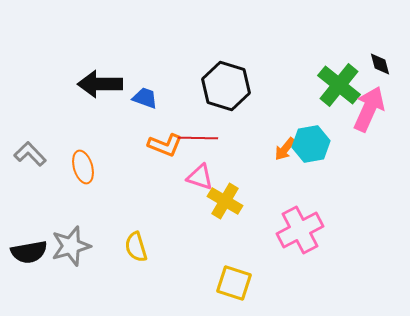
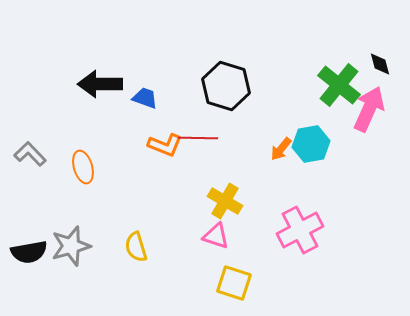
orange arrow: moved 4 px left
pink triangle: moved 16 px right, 59 px down
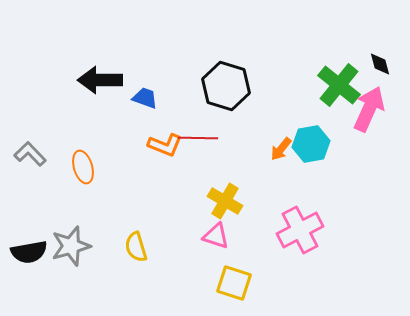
black arrow: moved 4 px up
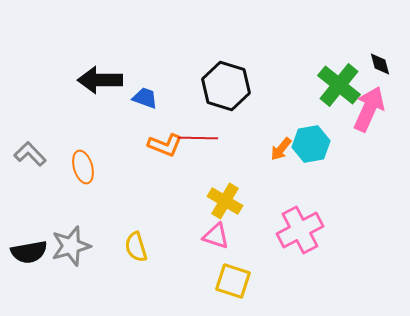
yellow square: moved 1 px left, 2 px up
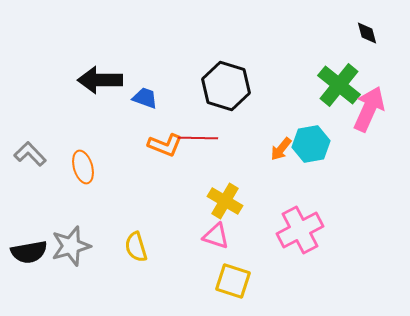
black diamond: moved 13 px left, 31 px up
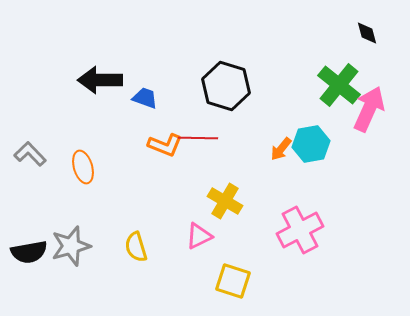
pink triangle: moved 17 px left; rotated 44 degrees counterclockwise
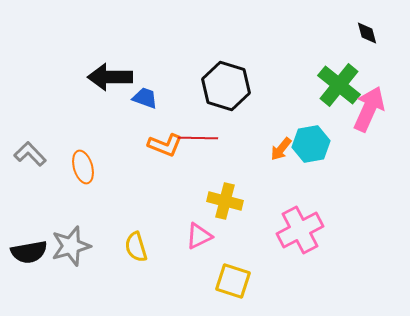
black arrow: moved 10 px right, 3 px up
yellow cross: rotated 16 degrees counterclockwise
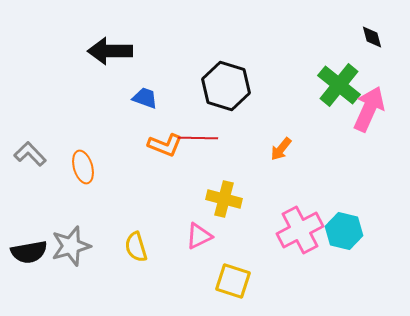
black diamond: moved 5 px right, 4 px down
black arrow: moved 26 px up
cyan hexagon: moved 33 px right, 87 px down; rotated 24 degrees clockwise
yellow cross: moved 1 px left, 2 px up
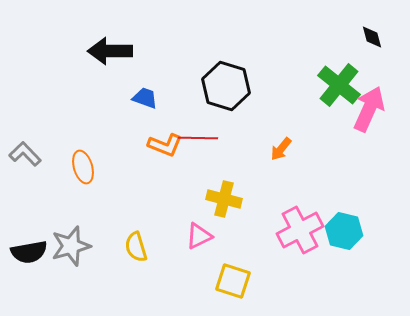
gray L-shape: moved 5 px left
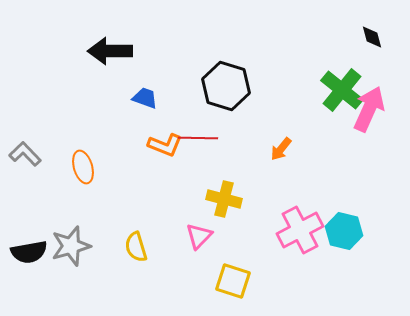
green cross: moved 3 px right, 5 px down
pink triangle: rotated 20 degrees counterclockwise
